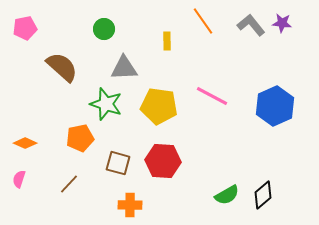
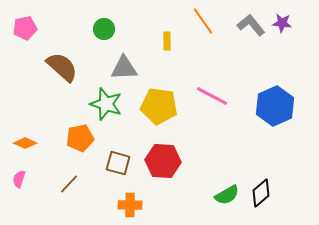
black diamond: moved 2 px left, 2 px up
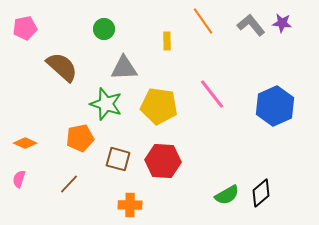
pink line: moved 2 px up; rotated 24 degrees clockwise
brown square: moved 4 px up
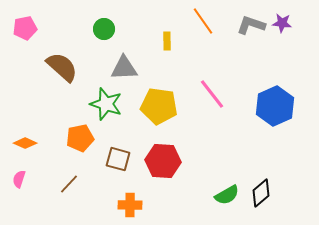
gray L-shape: rotated 32 degrees counterclockwise
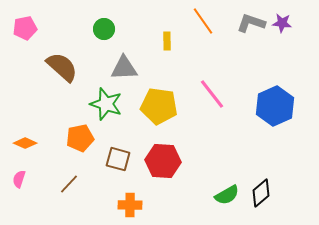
gray L-shape: moved 2 px up
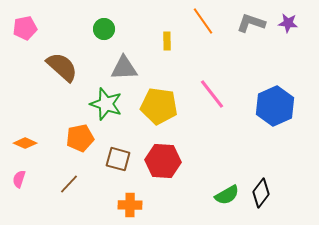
purple star: moved 6 px right
black diamond: rotated 12 degrees counterclockwise
